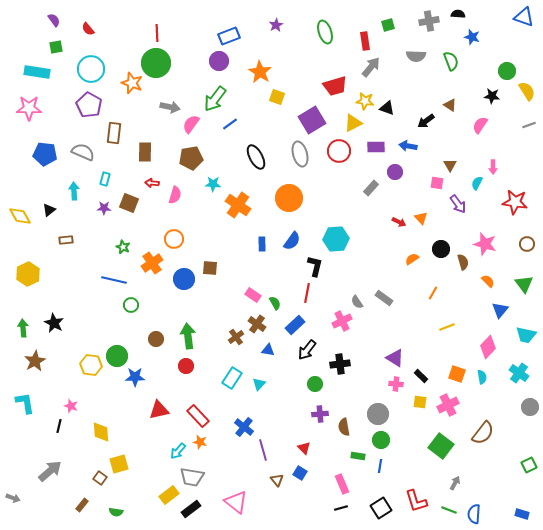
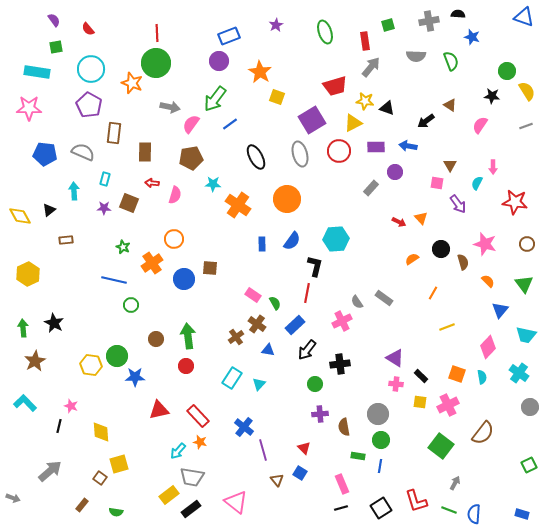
gray line at (529, 125): moved 3 px left, 1 px down
orange circle at (289, 198): moved 2 px left, 1 px down
cyan L-shape at (25, 403): rotated 35 degrees counterclockwise
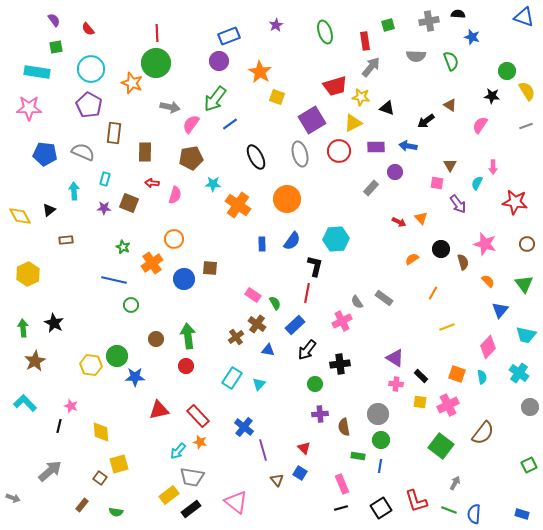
yellow star at (365, 101): moved 4 px left, 4 px up
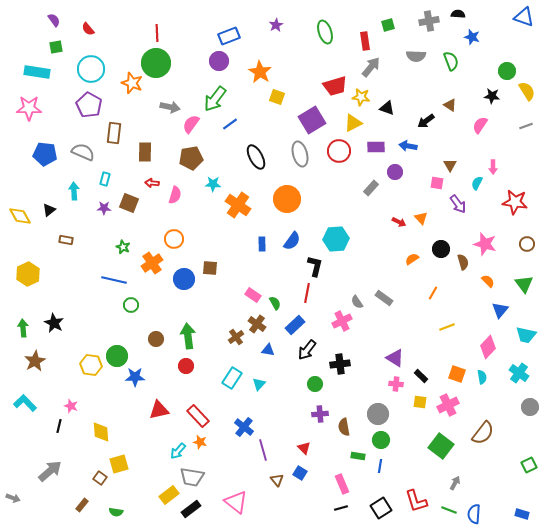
brown rectangle at (66, 240): rotated 16 degrees clockwise
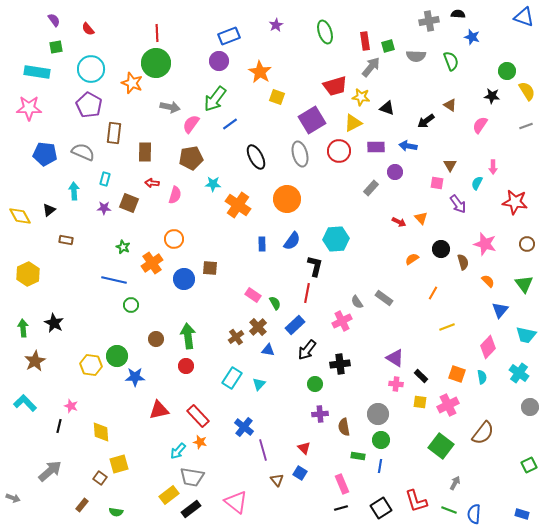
green square at (388, 25): moved 21 px down
brown cross at (257, 324): moved 1 px right, 3 px down; rotated 12 degrees clockwise
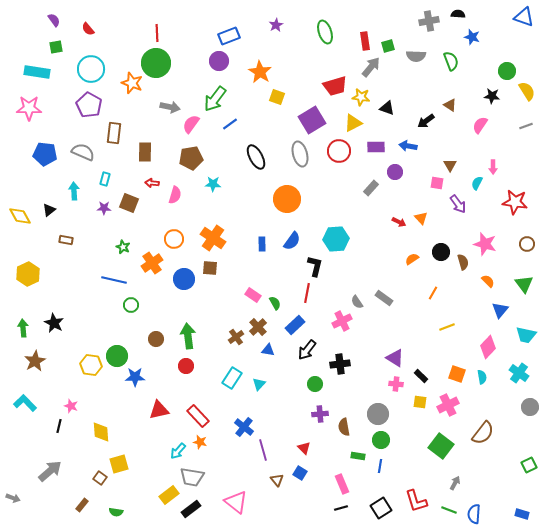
orange cross at (238, 205): moved 25 px left, 33 px down
black circle at (441, 249): moved 3 px down
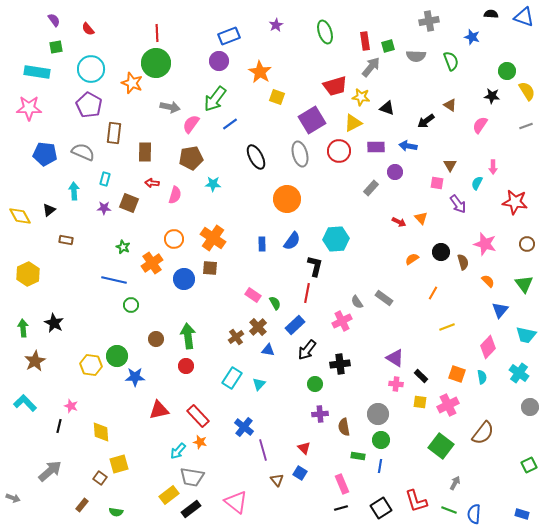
black semicircle at (458, 14): moved 33 px right
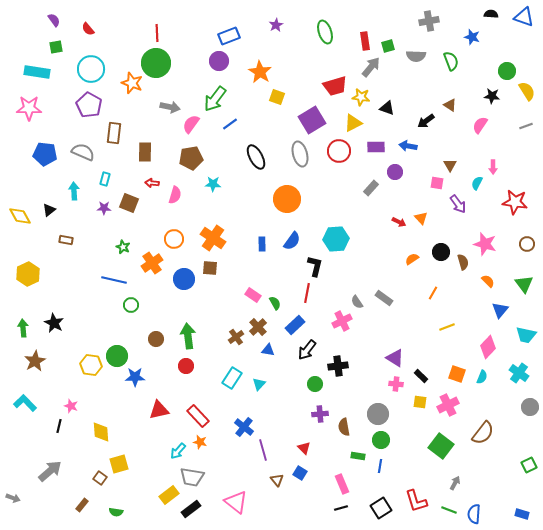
black cross at (340, 364): moved 2 px left, 2 px down
cyan semicircle at (482, 377): rotated 32 degrees clockwise
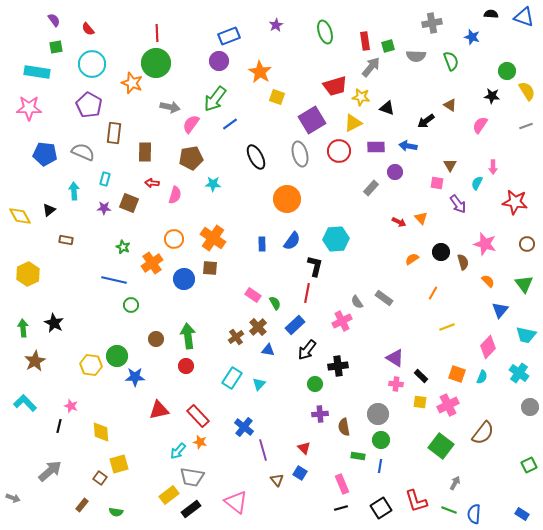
gray cross at (429, 21): moved 3 px right, 2 px down
cyan circle at (91, 69): moved 1 px right, 5 px up
blue rectangle at (522, 514): rotated 16 degrees clockwise
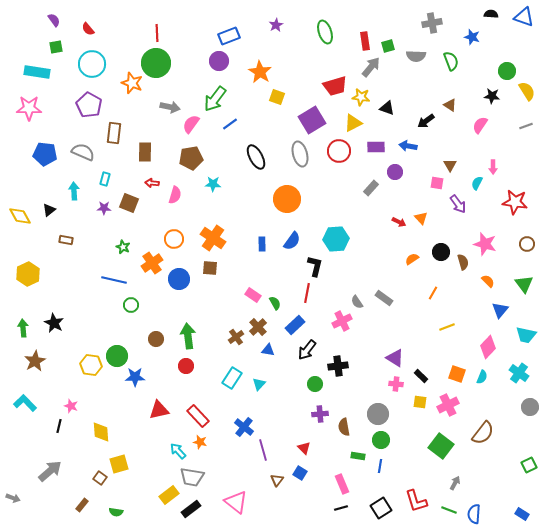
blue circle at (184, 279): moved 5 px left
cyan arrow at (178, 451): rotated 96 degrees clockwise
brown triangle at (277, 480): rotated 16 degrees clockwise
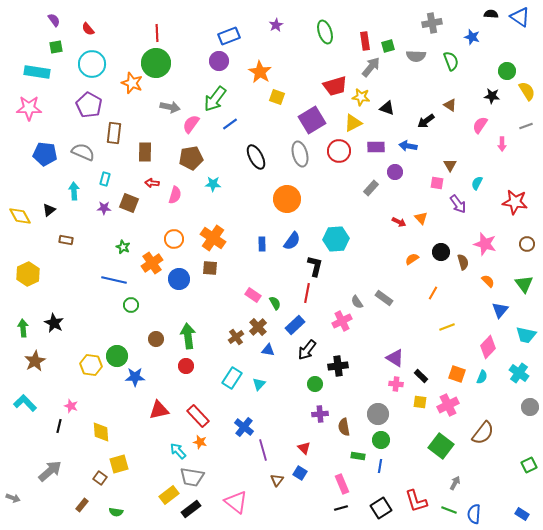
blue triangle at (524, 17): moved 4 px left; rotated 15 degrees clockwise
pink arrow at (493, 167): moved 9 px right, 23 px up
